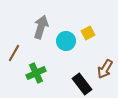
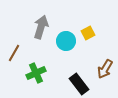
black rectangle: moved 3 px left
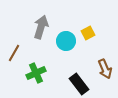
brown arrow: rotated 54 degrees counterclockwise
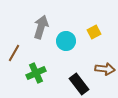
yellow square: moved 6 px right, 1 px up
brown arrow: rotated 60 degrees counterclockwise
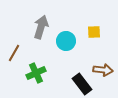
yellow square: rotated 24 degrees clockwise
brown arrow: moved 2 px left, 1 px down
black rectangle: moved 3 px right
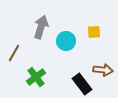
green cross: moved 4 px down; rotated 12 degrees counterclockwise
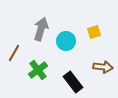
gray arrow: moved 2 px down
yellow square: rotated 16 degrees counterclockwise
brown arrow: moved 3 px up
green cross: moved 2 px right, 7 px up
black rectangle: moved 9 px left, 2 px up
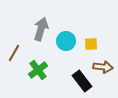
yellow square: moved 3 px left, 12 px down; rotated 16 degrees clockwise
black rectangle: moved 9 px right, 1 px up
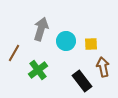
brown arrow: rotated 108 degrees counterclockwise
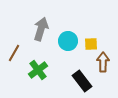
cyan circle: moved 2 px right
brown arrow: moved 5 px up; rotated 12 degrees clockwise
